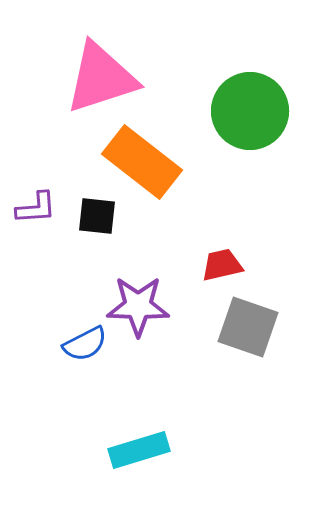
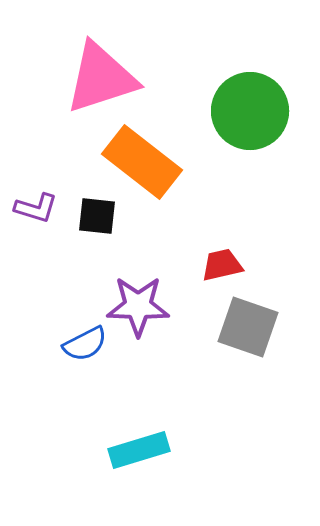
purple L-shape: rotated 21 degrees clockwise
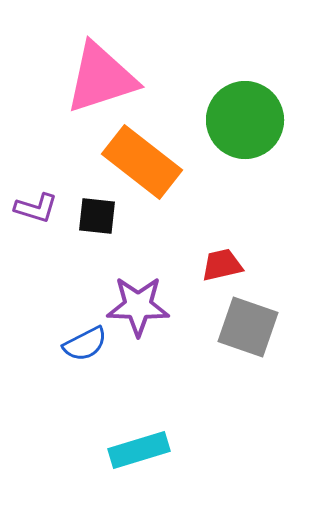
green circle: moved 5 px left, 9 px down
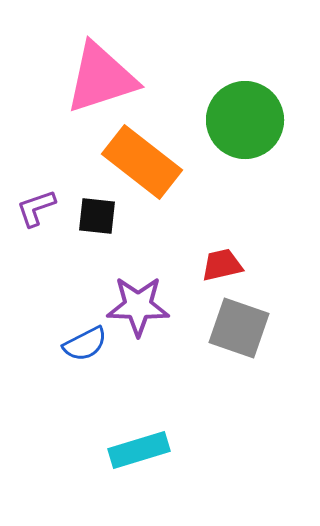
purple L-shape: rotated 144 degrees clockwise
gray square: moved 9 px left, 1 px down
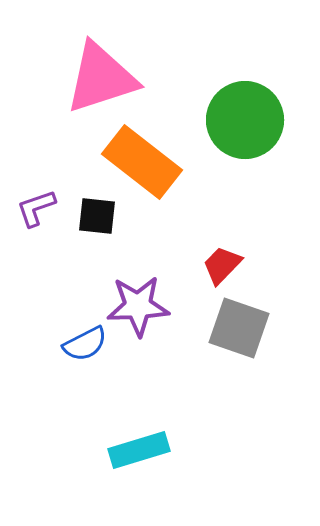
red trapezoid: rotated 33 degrees counterclockwise
purple star: rotated 4 degrees counterclockwise
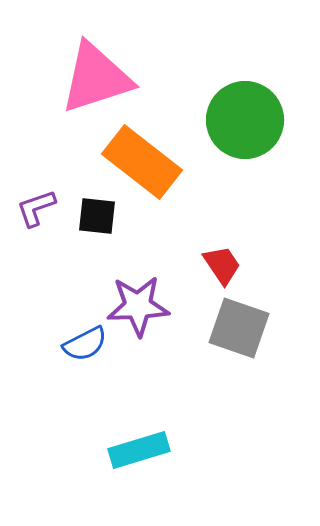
pink triangle: moved 5 px left
red trapezoid: rotated 102 degrees clockwise
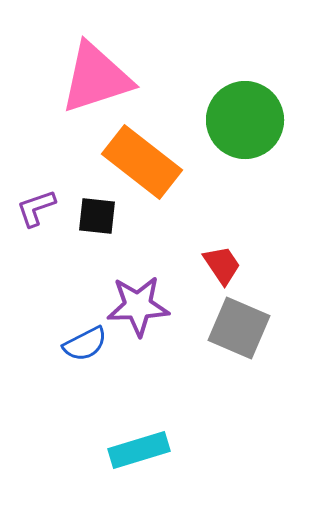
gray square: rotated 4 degrees clockwise
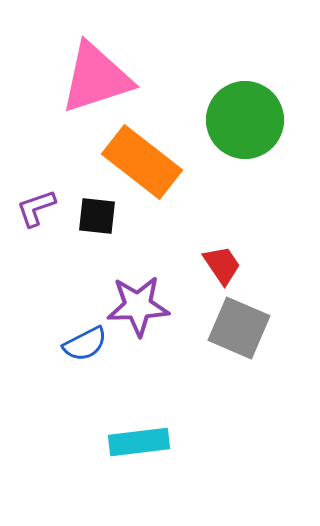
cyan rectangle: moved 8 px up; rotated 10 degrees clockwise
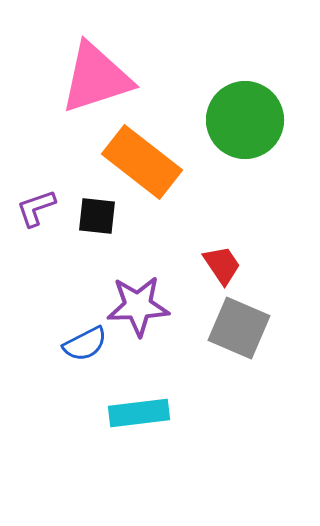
cyan rectangle: moved 29 px up
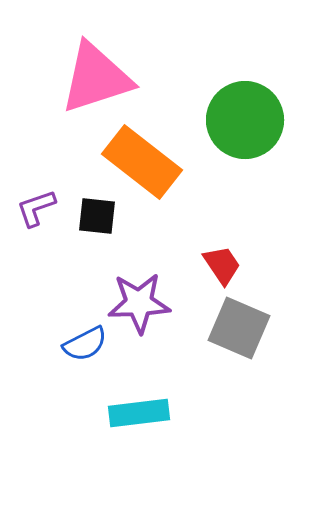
purple star: moved 1 px right, 3 px up
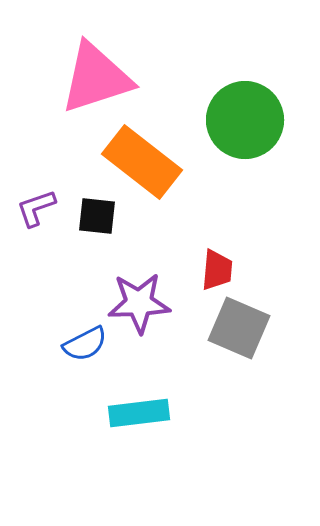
red trapezoid: moved 5 px left, 5 px down; rotated 39 degrees clockwise
